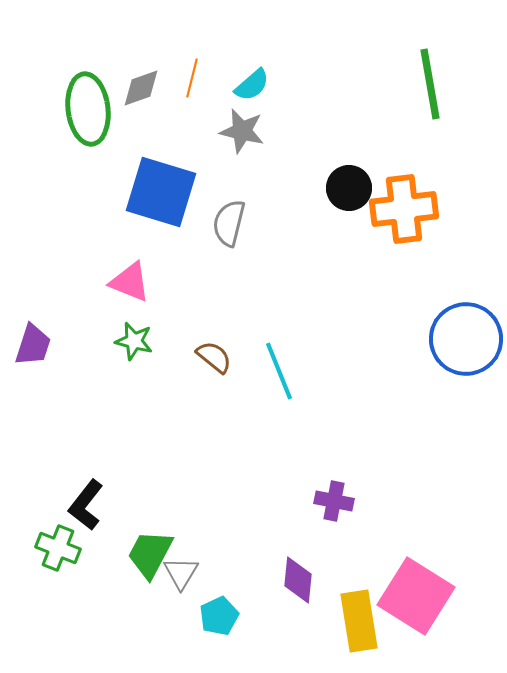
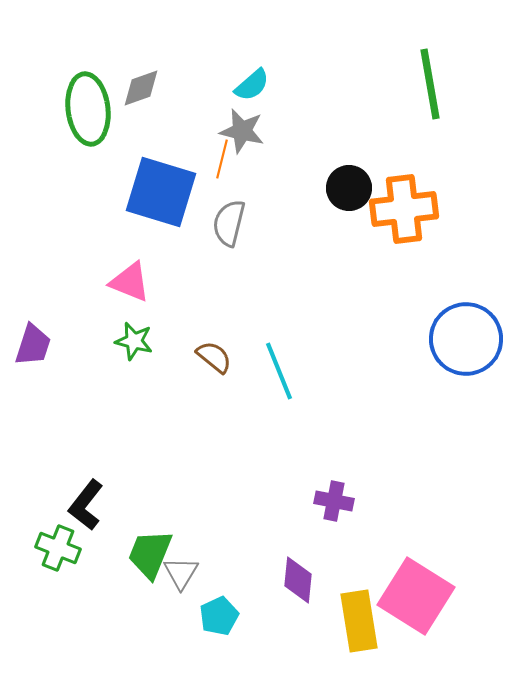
orange line: moved 30 px right, 81 px down
green trapezoid: rotated 6 degrees counterclockwise
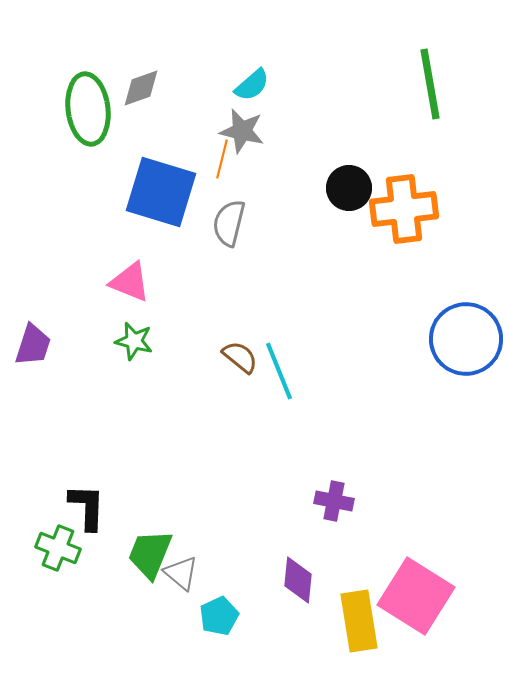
brown semicircle: moved 26 px right
black L-shape: moved 1 px right, 2 px down; rotated 144 degrees clockwise
gray triangle: rotated 21 degrees counterclockwise
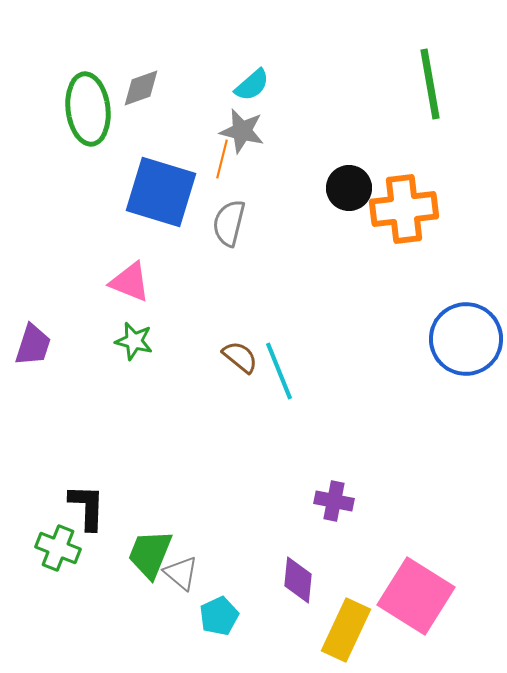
yellow rectangle: moved 13 px left, 9 px down; rotated 34 degrees clockwise
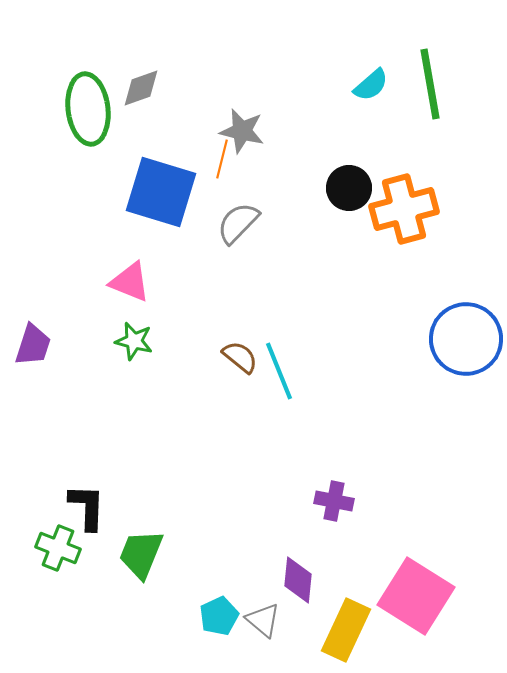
cyan semicircle: moved 119 px right
orange cross: rotated 8 degrees counterclockwise
gray semicircle: moved 9 px right; rotated 30 degrees clockwise
green trapezoid: moved 9 px left
gray triangle: moved 82 px right, 47 px down
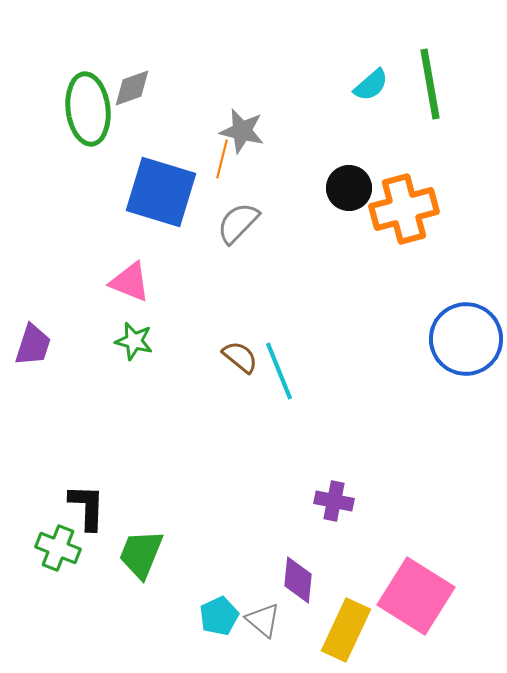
gray diamond: moved 9 px left
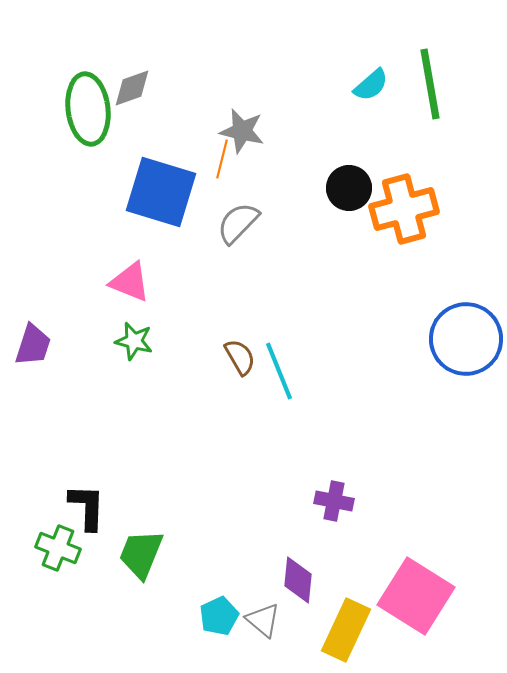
brown semicircle: rotated 21 degrees clockwise
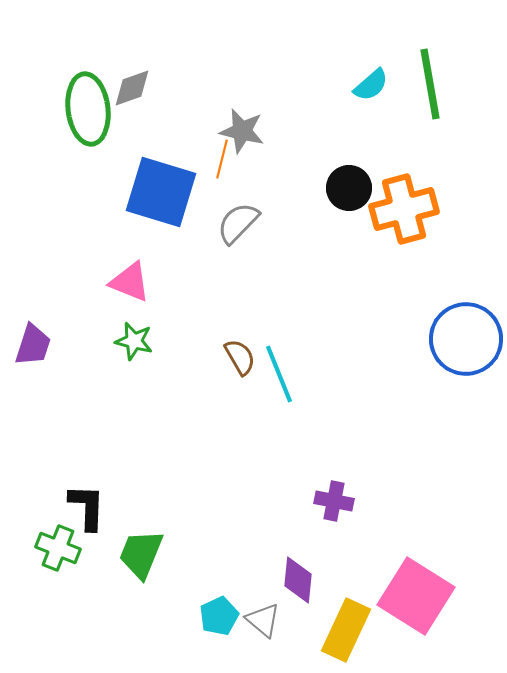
cyan line: moved 3 px down
